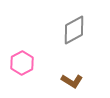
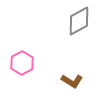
gray diamond: moved 5 px right, 9 px up
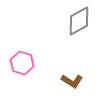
pink hexagon: rotated 15 degrees counterclockwise
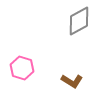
pink hexagon: moved 5 px down
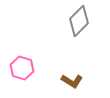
gray diamond: rotated 16 degrees counterclockwise
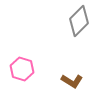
pink hexagon: moved 1 px down
